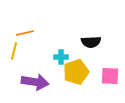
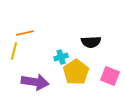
cyan cross: rotated 16 degrees counterclockwise
yellow pentagon: rotated 15 degrees counterclockwise
pink square: rotated 18 degrees clockwise
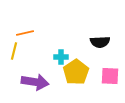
black semicircle: moved 9 px right
cyan cross: rotated 16 degrees clockwise
pink square: rotated 18 degrees counterclockwise
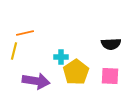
black semicircle: moved 11 px right, 2 px down
purple arrow: moved 1 px right, 1 px up
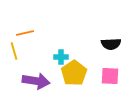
yellow line: rotated 30 degrees counterclockwise
yellow pentagon: moved 2 px left, 1 px down
